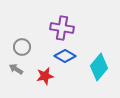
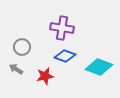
blue diamond: rotated 10 degrees counterclockwise
cyan diamond: rotated 72 degrees clockwise
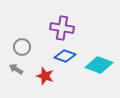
cyan diamond: moved 2 px up
red star: rotated 30 degrees clockwise
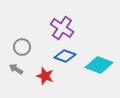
purple cross: rotated 25 degrees clockwise
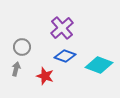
purple cross: rotated 15 degrees clockwise
gray arrow: rotated 72 degrees clockwise
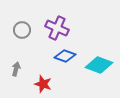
purple cross: moved 5 px left; rotated 25 degrees counterclockwise
gray circle: moved 17 px up
red star: moved 2 px left, 8 px down
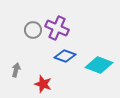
gray circle: moved 11 px right
gray arrow: moved 1 px down
